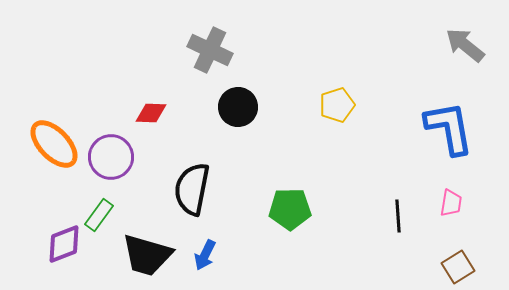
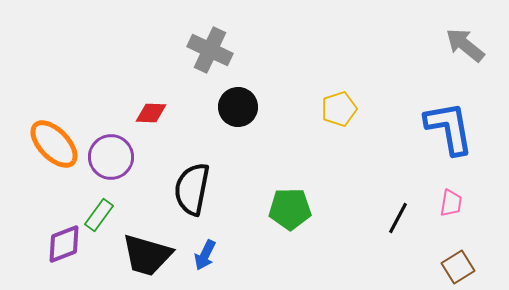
yellow pentagon: moved 2 px right, 4 px down
black line: moved 2 px down; rotated 32 degrees clockwise
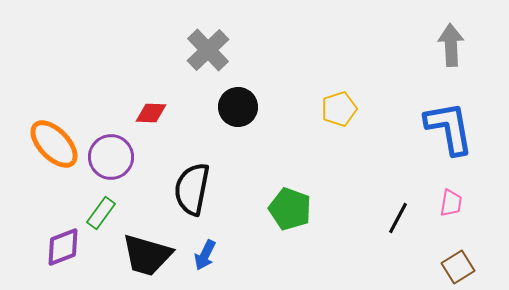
gray arrow: moved 14 px left; rotated 48 degrees clockwise
gray cross: moved 2 px left; rotated 21 degrees clockwise
green pentagon: rotated 21 degrees clockwise
green rectangle: moved 2 px right, 2 px up
purple diamond: moved 1 px left, 3 px down
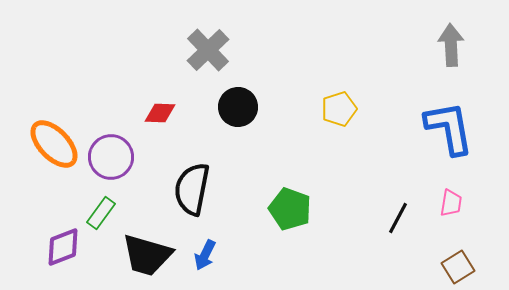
red diamond: moved 9 px right
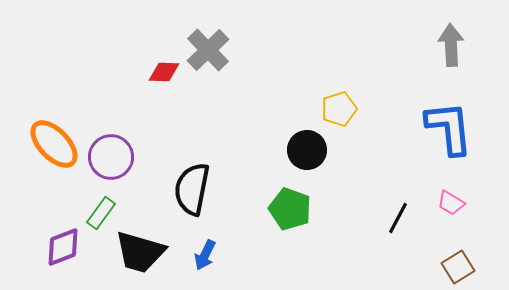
black circle: moved 69 px right, 43 px down
red diamond: moved 4 px right, 41 px up
blue L-shape: rotated 4 degrees clockwise
pink trapezoid: rotated 112 degrees clockwise
black trapezoid: moved 7 px left, 3 px up
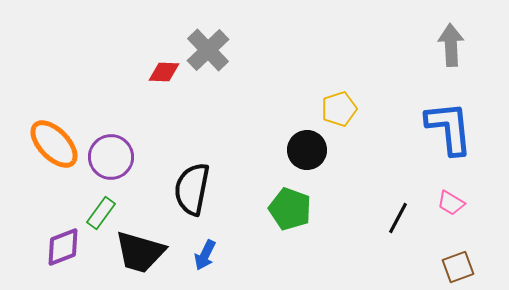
brown square: rotated 12 degrees clockwise
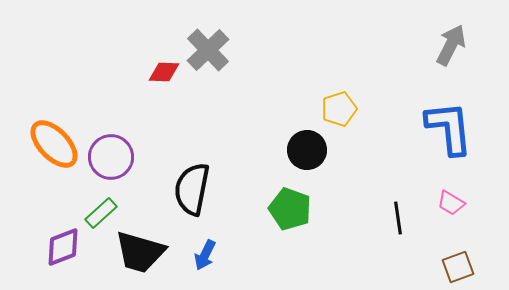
gray arrow: rotated 30 degrees clockwise
green rectangle: rotated 12 degrees clockwise
black line: rotated 36 degrees counterclockwise
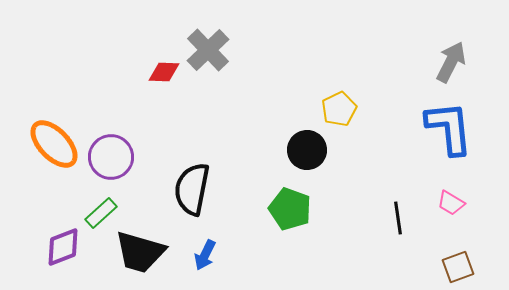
gray arrow: moved 17 px down
yellow pentagon: rotated 8 degrees counterclockwise
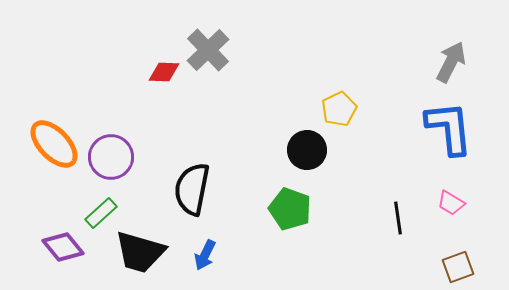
purple diamond: rotated 72 degrees clockwise
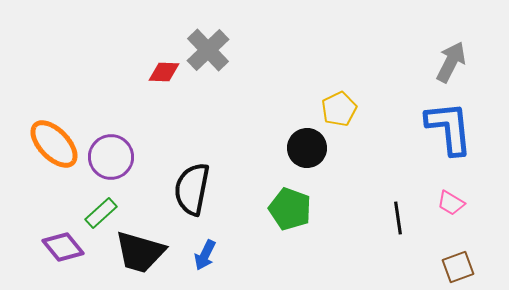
black circle: moved 2 px up
